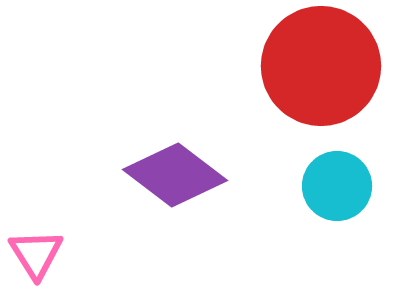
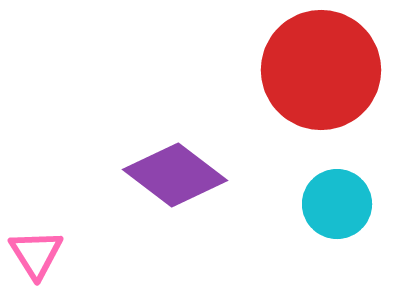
red circle: moved 4 px down
cyan circle: moved 18 px down
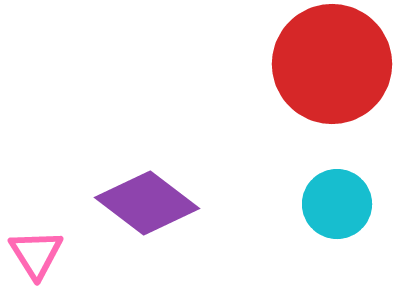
red circle: moved 11 px right, 6 px up
purple diamond: moved 28 px left, 28 px down
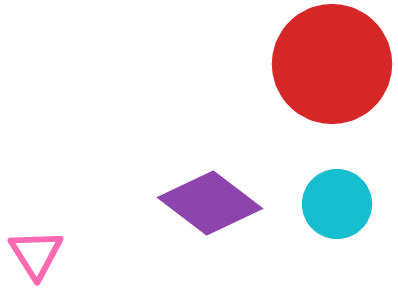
purple diamond: moved 63 px right
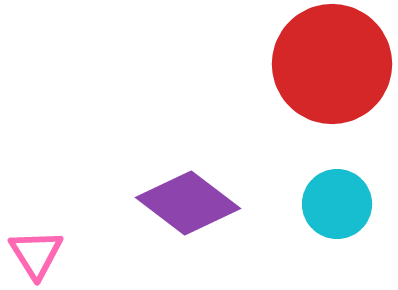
purple diamond: moved 22 px left
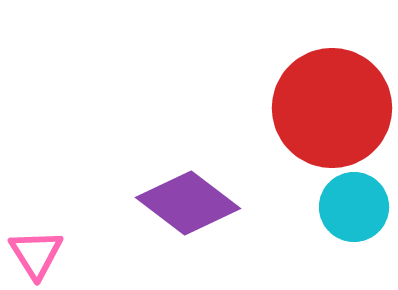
red circle: moved 44 px down
cyan circle: moved 17 px right, 3 px down
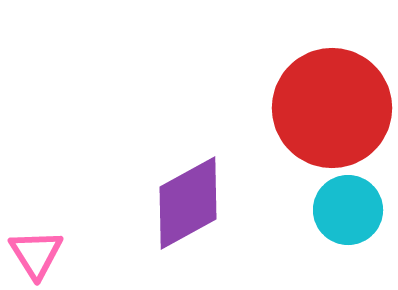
purple diamond: rotated 66 degrees counterclockwise
cyan circle: moved 6 px left, 3 px down
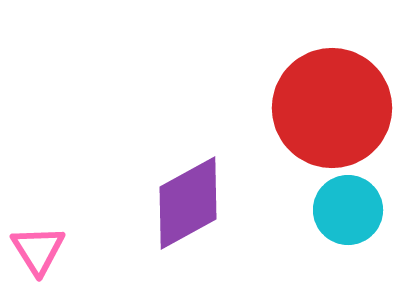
pink triangle: moved 2 px right, 4 px up
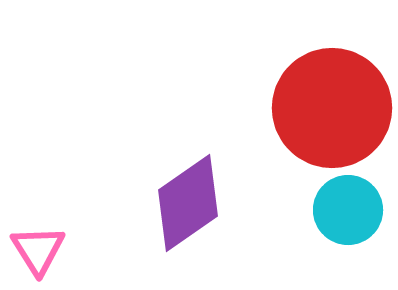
purple diamond: rotated 6 degrees counterclockwise
